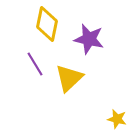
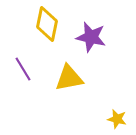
purple star: moved 2 px right, 2 px up
purple line: moved 12 px left, 5 px down
yellow triangle: rotated 32 degrees clockwise
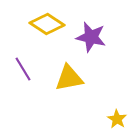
yellow diamond: rotated 68 degrees counterclockwise
yellow star: rotated 18 degrees clockwise
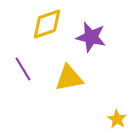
yellow diamond: rotated 52 degrees counterclockwise
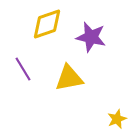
yellow star: rotated 18 degrees clockwise
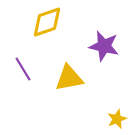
yellow diamond: moved 2 px up
purple star: moved 13 px right, 9 px down
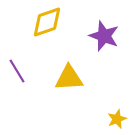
purple star: moved 10 px up; rotated 8 degrees clockwise
purple line: moved 6 px left, 2 px down
yellow triangle: rotated 8 degrees clockwise
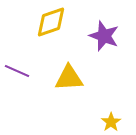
yellow diamond: moved 4 px right
purple line: rotated 35 degrees counterclockwise
yellow star: moved 6 px left, 3 px down; rotated 12 degrees counterclockwise
